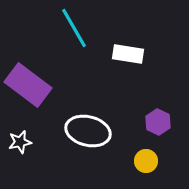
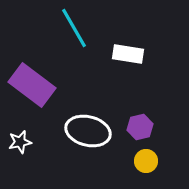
purple rectangle: moved 4 px right
purple hexagon: moved 18 px left, 5 px down; rotated 20 degrees clockwise
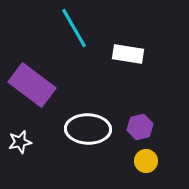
white ellipse: moved 2 px up; rotated 12 degrees counterclockwise
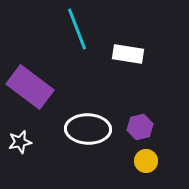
cyan line: moved 3 px right, 1 px down; rotated 9 degrees clockwise
purple rectangle: moved 2 px left, 2 px down
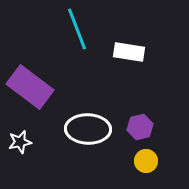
white rectangle: moved 1 px right, 2 px up
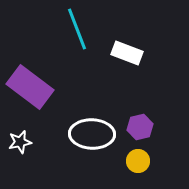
white rectangle: moved 2 px left, 1 px down; rotated 12 degrees clockwise
white ellipse: moved 4 px right, 5 px down
yellow circle: moved 8 px left
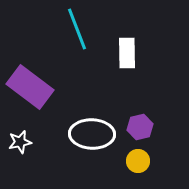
white rectangle: rotated 68 degrees clockwise
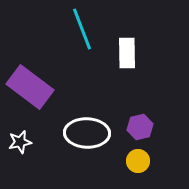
cyan line: moved 5 px right
white ellipse: moved 5 px left, 1 px up
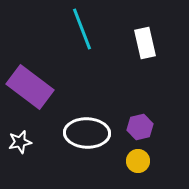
white rectangle: moved 18 px right, 10 px up; rotated 12 degrees counterclockwise
